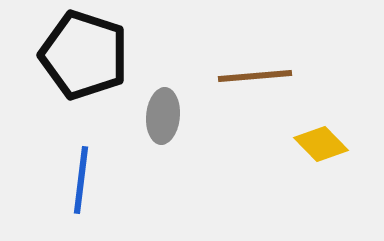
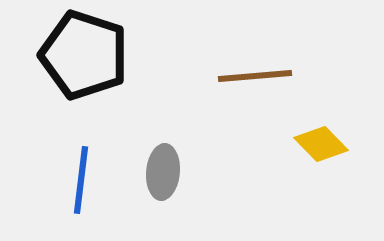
gray ellipse: moved 56 px down
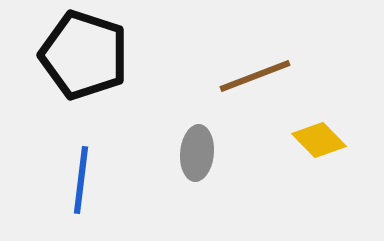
brown line: rotated 16 degrees counterclockwise
yellow diamond: moved 2 px left, 4 px up
gray ellipse: moved 34 px right, 19 px up
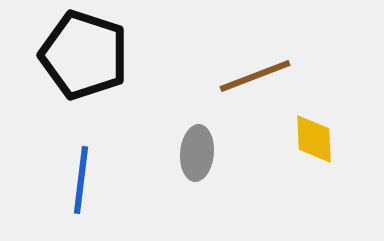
yellow diamond: moved 5 px left, 1 px up; rotated 42 degrees clockwise
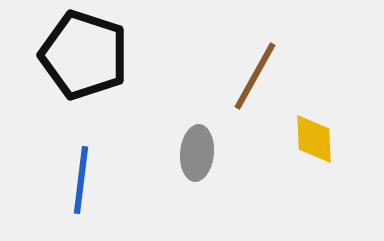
brown line: rotated 40 degrees counterclockwise
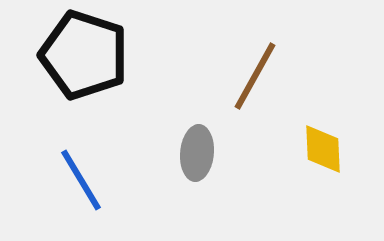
yellow diamond: moved 9 px right, 10 px down
blue line: rotated 38 degrees counterclockwise
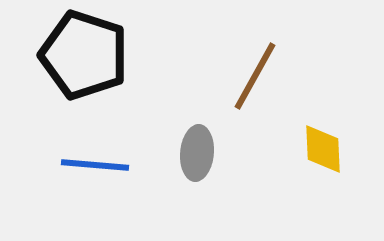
blue line: moved 14 px right, 15 px up; rotated 54 degrees counterclockwise
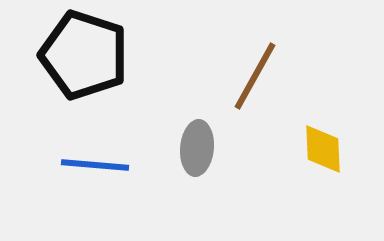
gray ellipse: moved 5 px up
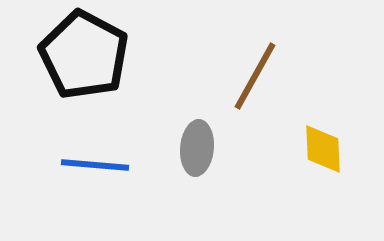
black pentagon: rotated 10 degrees clockwise
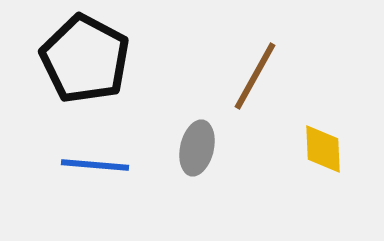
black pentagon: moved 1 px right, 4 px down
gray ellipse: rotated 8 degrees clockwise
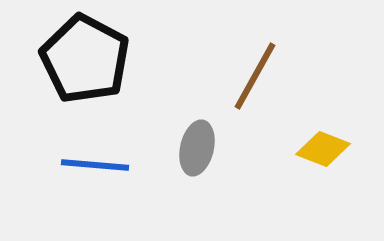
yellow diamond: rotated 66 degrees counterclockwise
